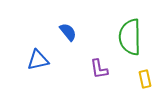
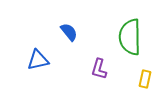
blue semicircle: moved 1 px right
purple L-shape: rotated 25 degrees clockwise
yellow rectangle: rotated 24 degrees clockwise
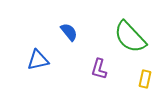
green semicircle: rotated 42 degrees counterclockwise
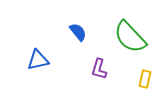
blue semicircle: moved 9 px right
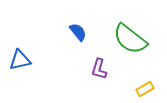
green semicircle: moved 2 px down; rotated 9 degrees counterclockwise
blue triangle: moved 18 px left
yellow rectangle: moved 10 px down; rotated 48 degrees clockwise
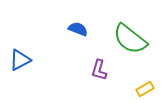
blue semicircle: moved 3 px up; rotated 30 degrees counterclockwise
blue triangle: rotated 15 degrees counterclockwise
purple L-shape: moved 1 px down
